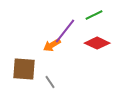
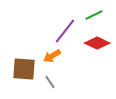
orange arrow: moved 11 px down
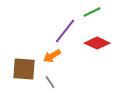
green line: moved 2 px left, 3 px up
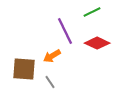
purple line: rotated 64 degrees counterclockwise
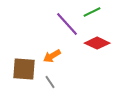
purple line: moved 2 px right, 7 px up; rotated 16 degrees counterclockwise
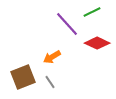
orange arrow: moved 1 px down
brown square: moved 1 px left, 8 px down; rotated 25 degrees counterclockwise
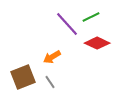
green line: moved 1 px left, 5 px down
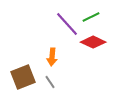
red diamond: moved 4 px left, 1 px up
orange arrow: rotated 54 degrees counterclockwise
